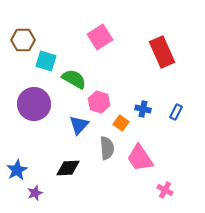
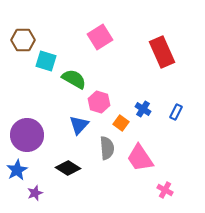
purple circle: moved 7 px left, 31 px down
blue cross: rotated 21 degrees clockwise
black diamond: rotated 35 degrees clockwise
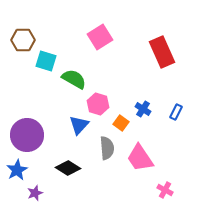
pink hexagon: moved 1 px left, 2 px down
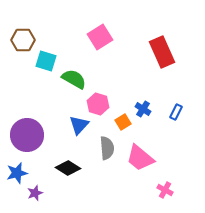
orange square: moved 2 px right, 1 px up; rotated 21 degrees clockwise
pink trapezoid: rotated 16 degrees counterclockwise
blue star: moved 3 px down; rotated 15 degrees clockwise
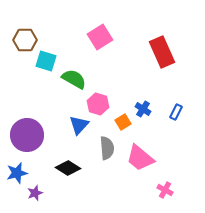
brown hexagon: moved 2 px right
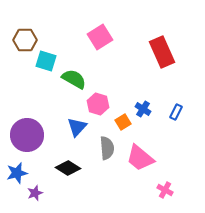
blue triangle: moved 2 px left, 2 px down
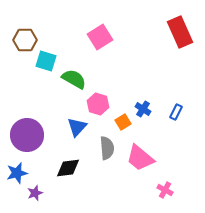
red rectangle: moved 18 px right, 20 px up
black diamond: rotated 40 degrees counterclockwise
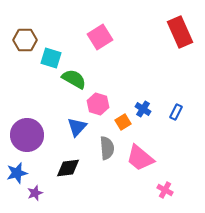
cyan square: moved 5 px right, 3 px up
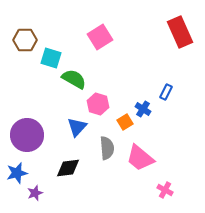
blue rectangle: moved 10 px left, 20 px up
orange square: moved 2 px right
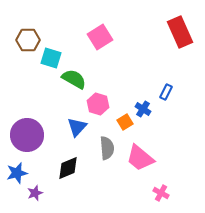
brown hexagon: moved 3 px right
black diamond: rotated 15 degrees counterclockwise
pink cross: moved 4 px left, 3 px down
